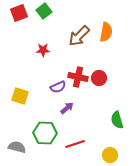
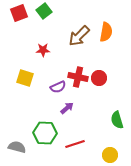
yellow square: moved 5 px right, 18 px up
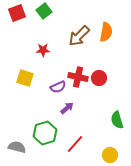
red square: moved 2 px left
green hexagon: rotated 20 degrees counterclockwise
red line: rotated 30 degrees counterclockwise
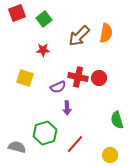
green square: moved 8 px down
orange semicircle: moved 1 px down
purple arrow: rotated 128 degrees clockwise
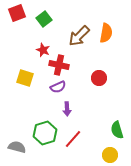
red star: rotated 24 degrees clockwise
red cross: moved 19 px left, 12 px up
purple arrow: moved 1 px down
green semicircle: moved 10 px down
red line: moved 2 px left, 5 px up
